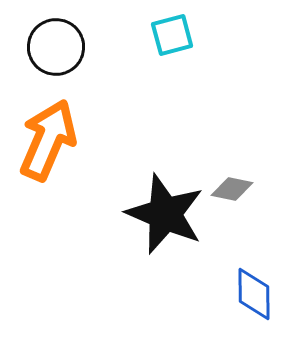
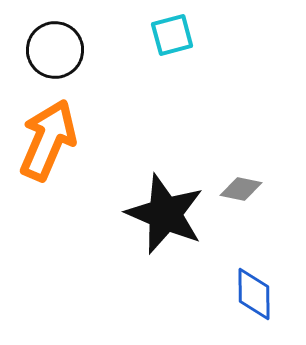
black circle: moved 1 px left, 3 px down
gray diamond: moved 9 px right
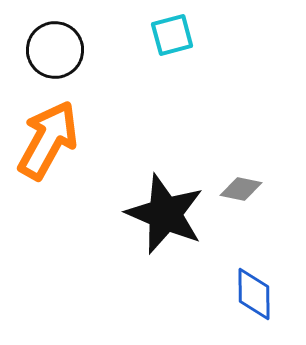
orange arrow: rotated 6 degrees clockwise
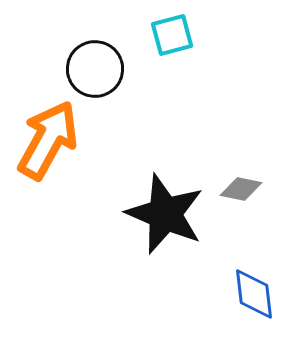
black circle: moved 40 px right, 19 px down
blue diamond: rotated 6 degrees counterclockwise
